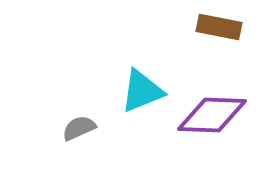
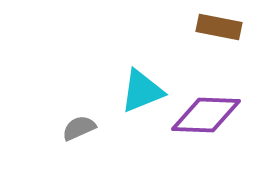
purple diamond: moved 6 px left
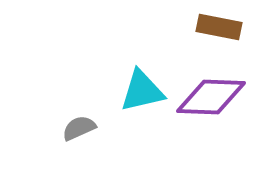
cyan triangle: rotated 9 degrees clockwise
purple diamond: moved 5 px right, 18 px up
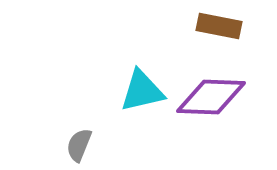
brown rectangle: moved 1 px up
gray semicircle: moved 17 px down; rotated 44 degrees counterclockwise
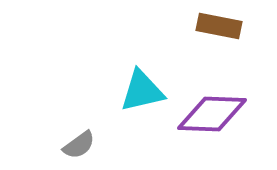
purple diamond: moved 1 px right, 17 px down
gray semicircle: rotated 148 degrees counterclockwise
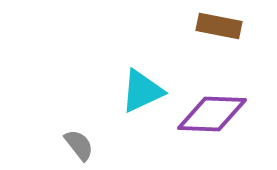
cyan triangle: rotated 12 degrees counterclockwise
gray semicircle: rotated 92 degrees counterclockwise
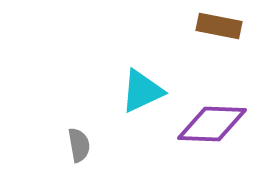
purple diamond: moved 10 px down
gray semicircle: rotated 28 degrees clockwise
